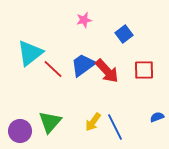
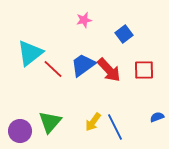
red arrow: moved 2 px right, 1 px up
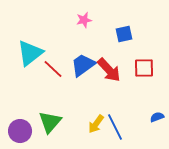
blue square: rotated 24 degrees clockwise
red square: moved 2 px up
yellow arrow: moved 3 px right, 2 px down
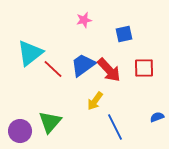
yellow arrow: moved 1 px left, 23 px up
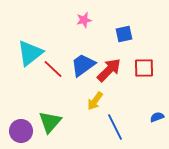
red arrow: rotated 92 degrees counterclockwise
purple circle: moved 1 px right
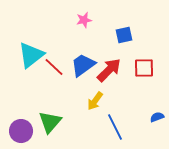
blue square: moved 1 px down
cyan triangle: moved 1 px right, 2 px down
red line: moved 1 px right, 2 px up
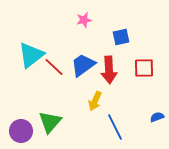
blue square: moved 3 px left, 2 px down
red arrow: rotated 132 degrees clockwise
yellow arrow: rotated 12 degrees counterclockwise
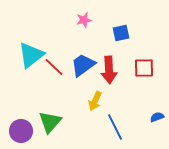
blue square: moved 4 px up
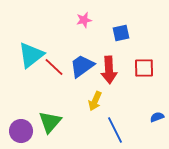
blue trapezoid: moved 1 px left, 1 px down
blue line: moved 3 px down
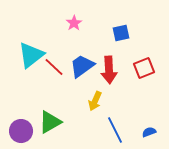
pink star: moved 10 px left, 3 px down; rotated 21 degrees counterclockwise
red square: rotated 20 degrees counterclockwise
blue semicircle: moved 8 px left, 15 px down
green triangle: rotated 20 degrees clockwise
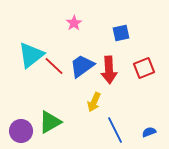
red line: moved 1 px up
yellow arrow: moved 1 px left, 1 px down
